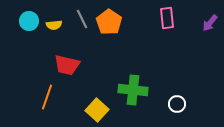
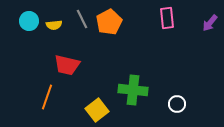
orange pentagon: rotated 10 degrees clockwise
yellow square: rotated 10 degrees clockwise
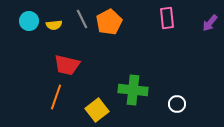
orange line: moved 9 px right
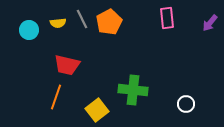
cyan circle: moved 9 px down
yellow semicircle: moved 4 px right, 2 px up
white circle: moved 9 px right
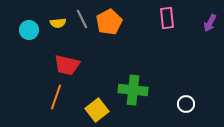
purple arrow: rotated 12 degrees counterclockwise
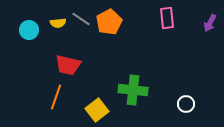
gray line: moved 1 px left; rotated 30 degrees counterclockwise
red trapezoid: moved 1 px right
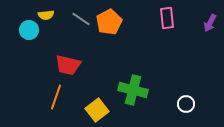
yellow semicircle: moved 12 px left, 8 px up
green cross: rotated 8 degrees clockwise
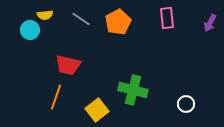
yellow semicircle: moved 1 px left
orange pentagon: moved 9 px right
cyan circle: moved 1 px right
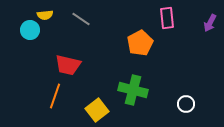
orange pentagon: moved 22 px right, 21 px down
orange line: moved 1 px left, 1 px up
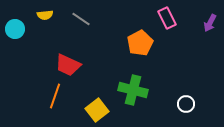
pink rectangle: rotated 20 degrees counterclockwise
cyan circle: moved 15 px left, 1 px up
red trapezoid: rotated 12 degrees clockwise
